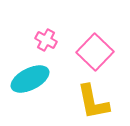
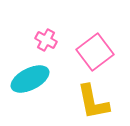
pink square: rotated 9 degrees clockwise
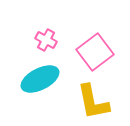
cyan ellipse: moved 10 px right
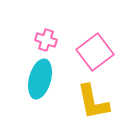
pink cross: rotated 10 degrees counterclockwise
cyan ellipse: rotated 48 degrees counterclockwise
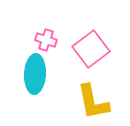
pink square: moved 4 px left, 3 px up
cyan ellipse: moved 5 px left, 5 px up; rotated 12 degrees counterclockwise
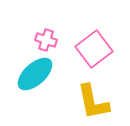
pink square: moved 3 px right
cyan ellipse: rotated 45 degrees clockwise
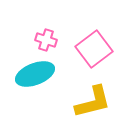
cyan ellipse: rotated 21 degrees clockwise
yellow L-shape: rotated 93 degrees counterclockwise
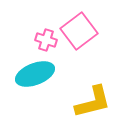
pink square: moved 15 px left, 18 px up
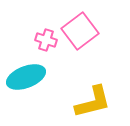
pink square: moved 1 px right
cyan ellipse: moved 9 px left, 3 px down
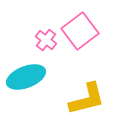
pink cross: rotated 20 degrees clockwise
yellow L-shape: moved 6 px left, 3 px up
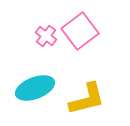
pink cross: moved 4 px up
cyan ellipse: moved 9 px right, 11 px down
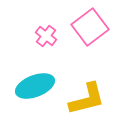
pink square: moved 10 px right, 4 px up
cyan ellipse: moved 2 px up
